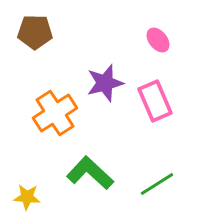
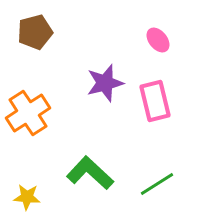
brown pentagon: rotated 16 degrees counterclockwise
pink rectangle: rotated 9 degrees clockwise
orange cross: moved 27 px left
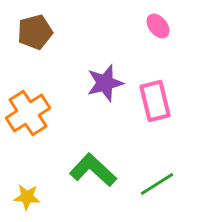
pink ellipse: moved 14 px up
green L-shape: moved 3 px right, 3 px up
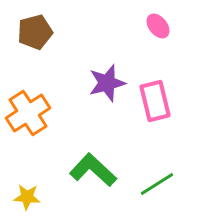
purple star: moved 2 px right
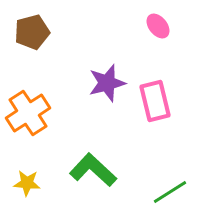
brown pentagon: moved 3 px left
green line: moved 13 px right, 8 px down
yellow star: moved 14 px up
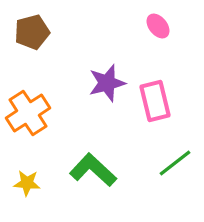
green line: moved 5 px right, 29 px up; rotated 6 degrees counterclockwise
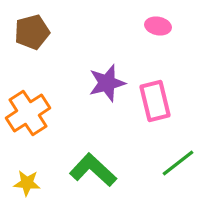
pink ellipse: rotated 40 degrees counterclockwise
green line: moved 3 px right
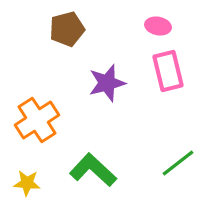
brown pentagon: moved 35 px right, 3 px up
pink rectangle: moved 13 px right, 30 px up
orange cross: moved 9 px right, 7 px down
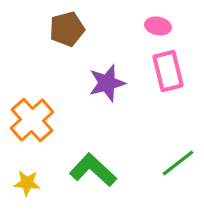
orange cross: moved 5 px left; rotated 9 degrees counterclockwise
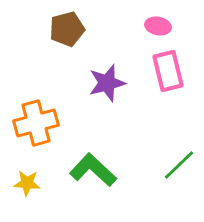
orange cross: moved 4 px right, 3 px down; rotated 27 degrees clockwise
green line: moved 1 px right, 2 px down; rotated 6 degrees counterclockwise
